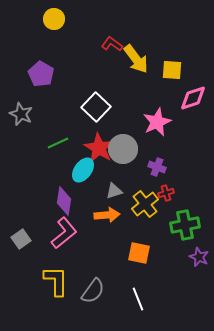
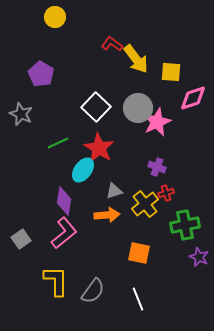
yellow circle: moved 1 px right, 2 px up
yellow square: moved 1 px left, 2 px down
gray circle: moved 15 px right, 41 px up
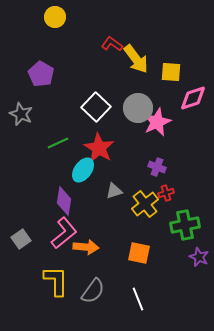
orange arrow: moved 21 px left, 32 px down; rotated 10 degrees clockwise
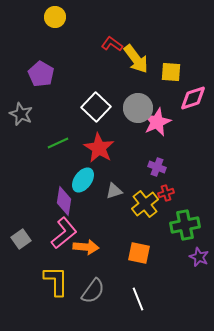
cyan ellipse: moved 10 px down
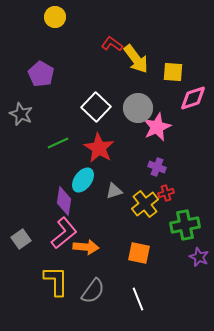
yellow square: moved 2 px right
pink star: moved 5 px down
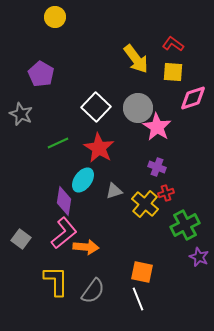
red L-shape: moved 61 px right
pink star: rotated 16 degrees counterclockwise
yellow cross: rotated 12 degrees counterclockwise
green cross: rotated 16 degrees counterclockwise
gray square: rotated 18 degrees counterclockwise
orange square: moved 3 px right, 19 px down
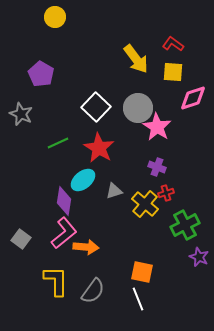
cyan ellipse: rotated 15 degrees clockwise
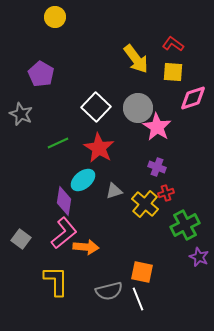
gray semicircle: moved 16 px right; rotated 40 degrees clockwise
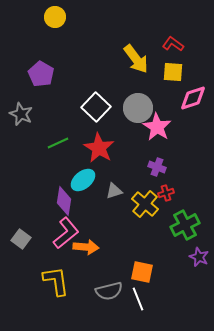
pink L-shape: moved 2 px right
yellow L-shape: rotated 8 degrees counterclockwise
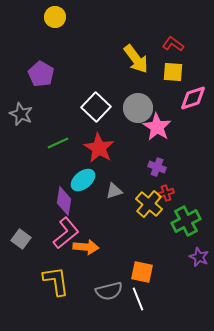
yellow cross: moved 4 px right
green cross: moved 1 px right, 4 px up
